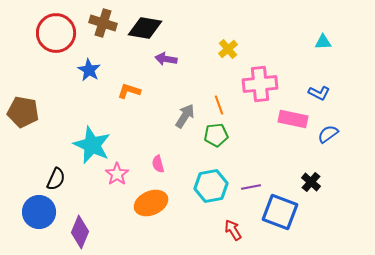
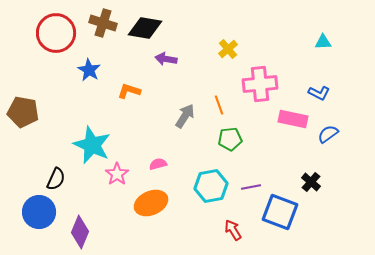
green pentagon: moved 14 px right, 4 px down
pink semicircle: rotated 90 degrees clockwise
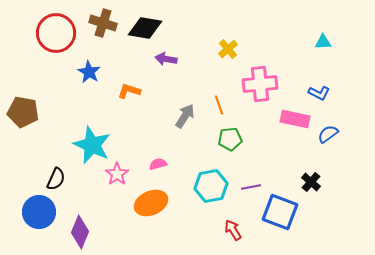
blue star: moved 2 px down
pink rectangle: moved 2 px right
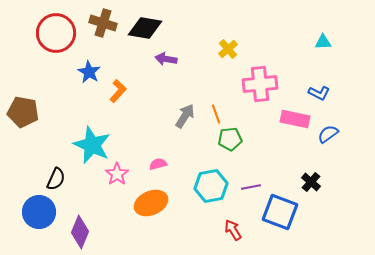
orange L-shape: moved 11 px left; rotated 115 degrees clockwise
orange line: moved 3 px left, 9 px down
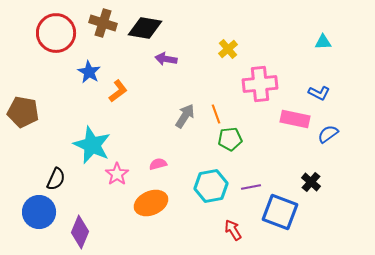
orange L-shape: rotated 10 degrees clockwise
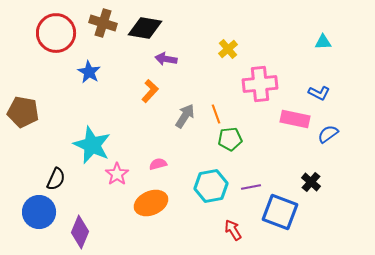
orange L-shape: moved 32 px right; rotated 10 degrees counterclockwise
